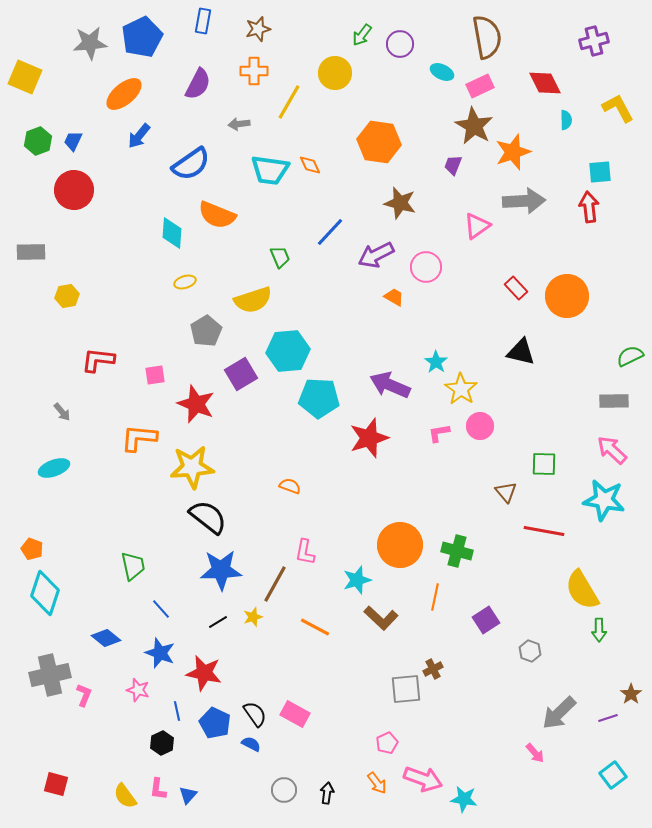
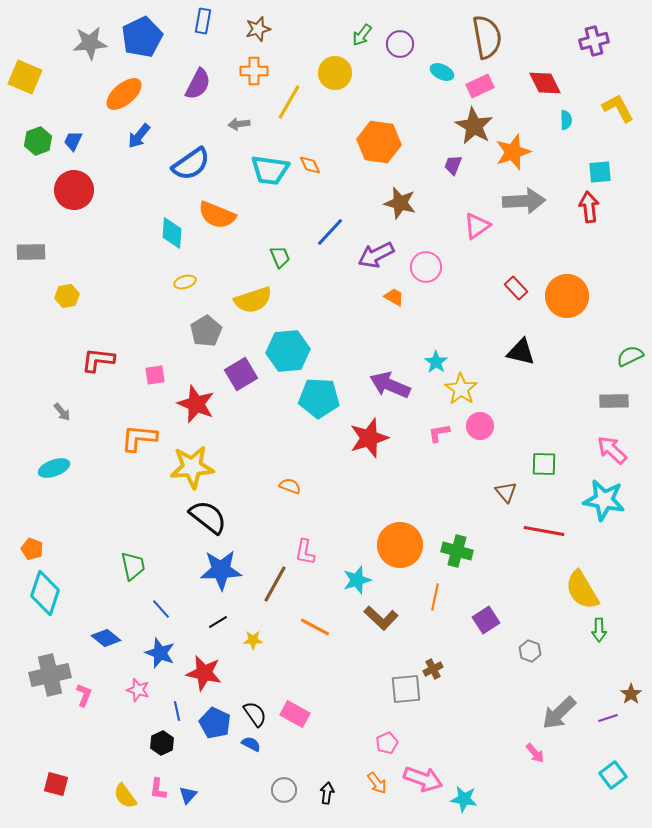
yellow star at (253, 617): moved 23 px down; rotated 18 degrees clockwise
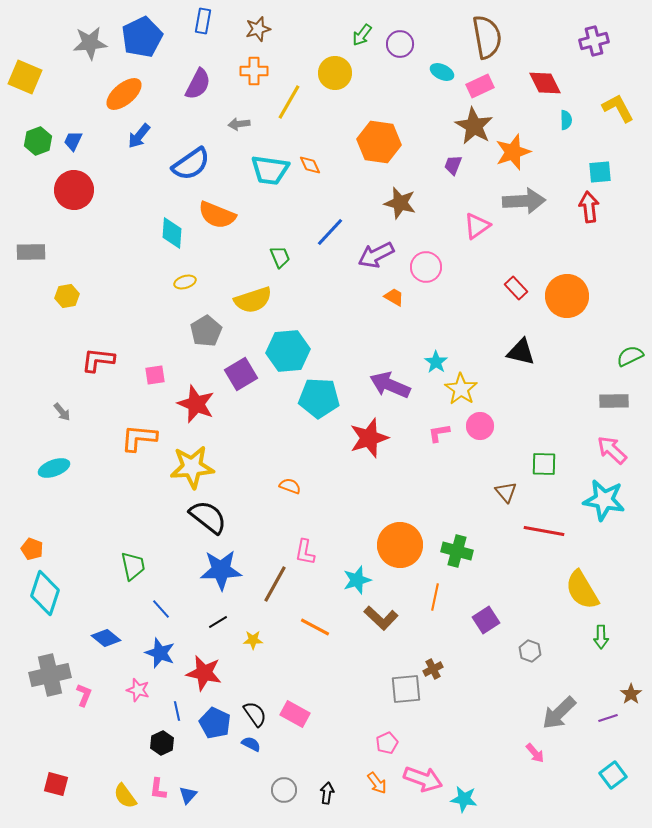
green arrow at (599, 630): moved 2 px right, 7 px down
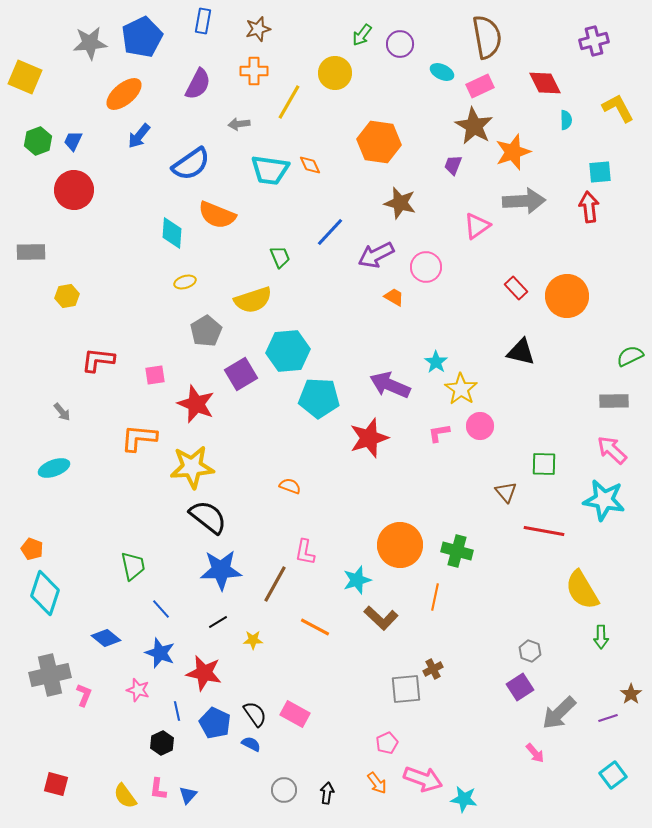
purple square at (486, 620): moved 34 px right, 67 px down
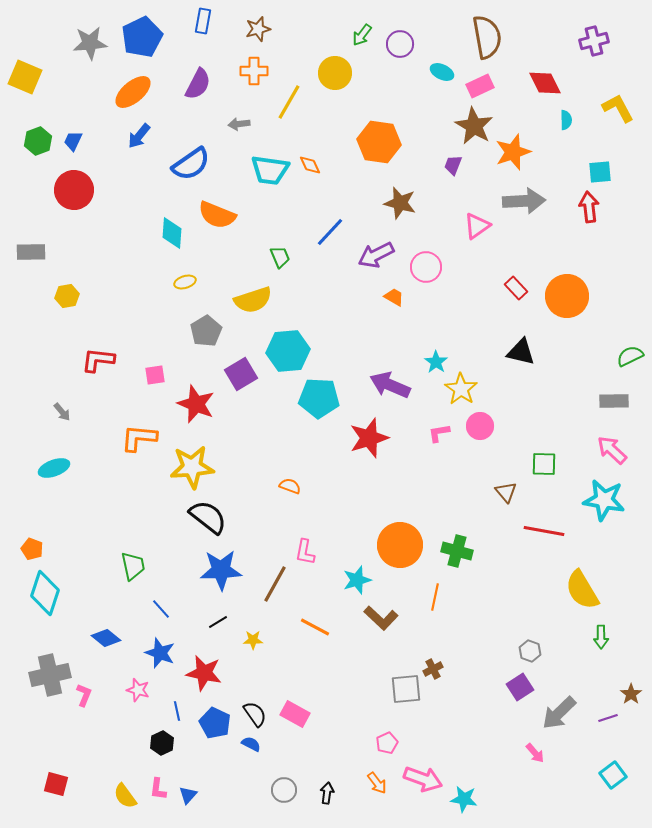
orange ellipse at (124, 94): moved 9 px right, 2 px up
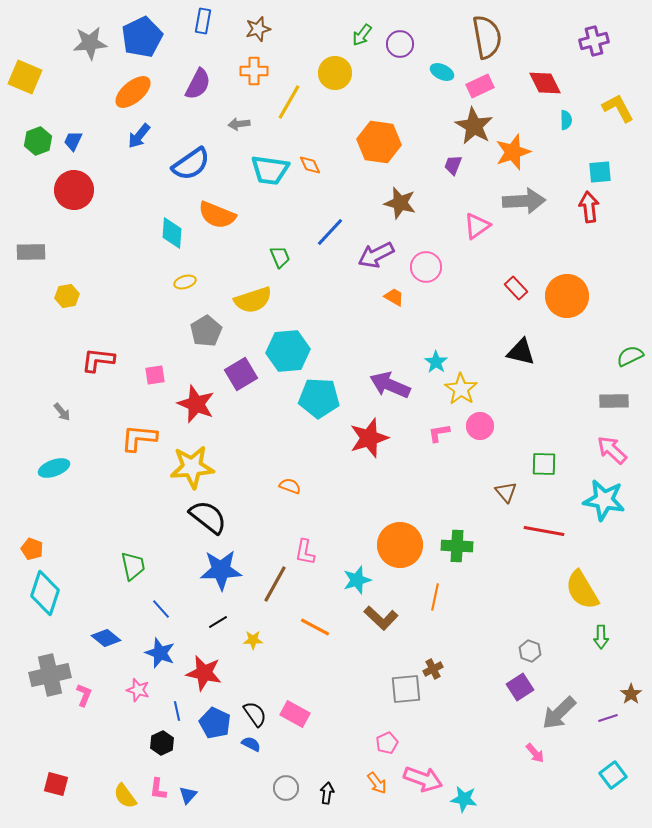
green cross at (457, 551): moved 5 px up; rotated 12 degrees counterclockwise
gray circle at (284, 790): moved 2 px right, 2 px up
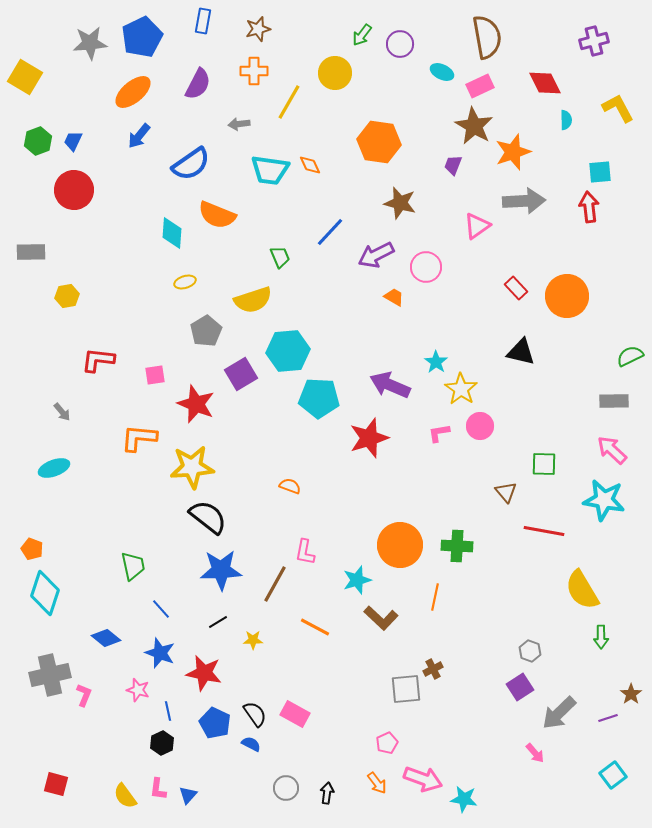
yellow square at (25, 77): rotated 8 degrees clockwise
blue line at (177, 711): moved 9 px left
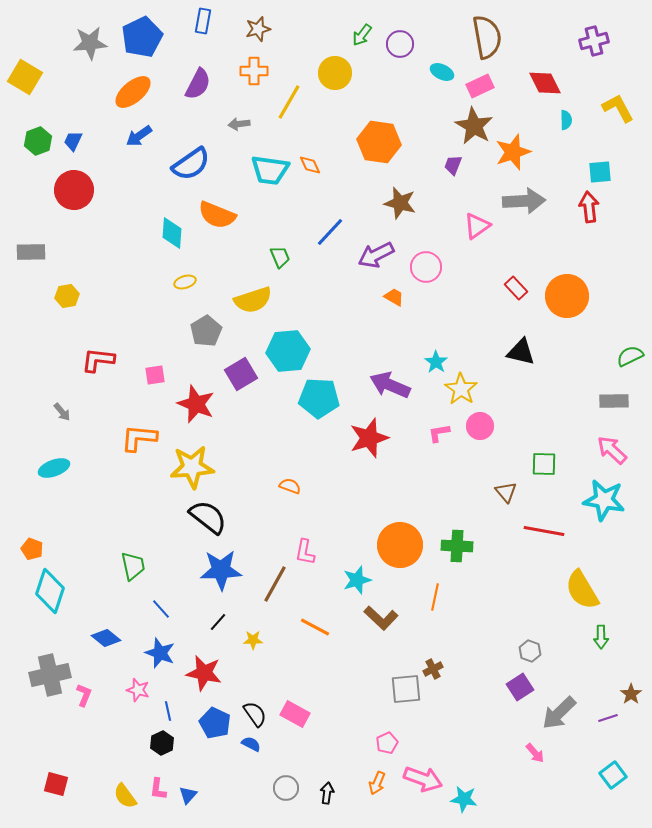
blue arrow at (139, 136): rotated 16 degrees clockwise
cyan diamond at (45, 593): moved 5 px right, 2 px up
black line at (218, 622): rotated 18 degrees counterclockwise
orange arrow at (377, 783): rotated 60 degrees clockwise
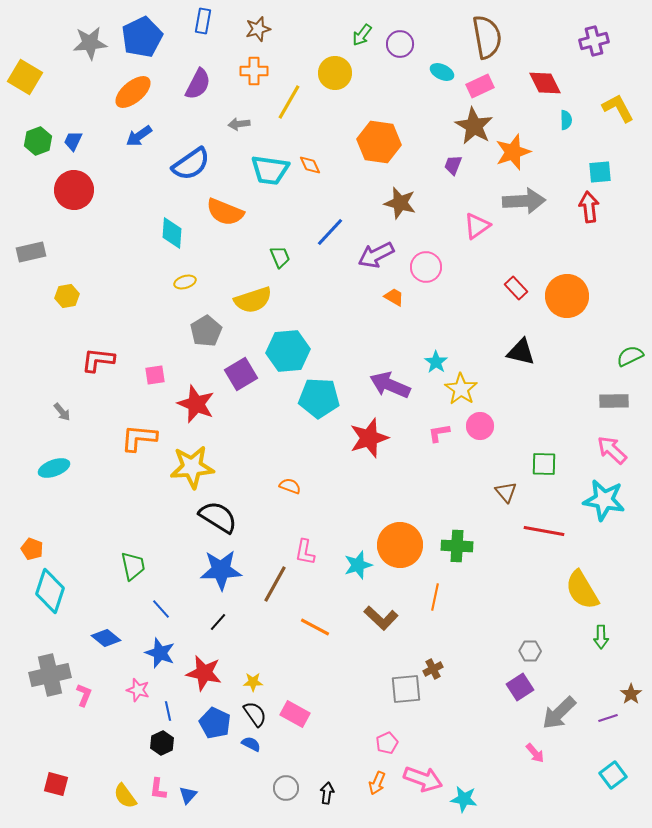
orange semicircle at (217, 215): moved 8 px right, 3 px up
gray rectangle at (31, 252): rotated 12 degrees counterclockwise
black semicircle at (208, 517): moved 10 px right; rotated 6 degrees counterclockwise
cyan star at (357, 580): moved 1 px right, 15 px up
yellow star at (253, 640): moved 42 px down
gray hexagon at (530, 651): rotated 20 degrees counterclockwise
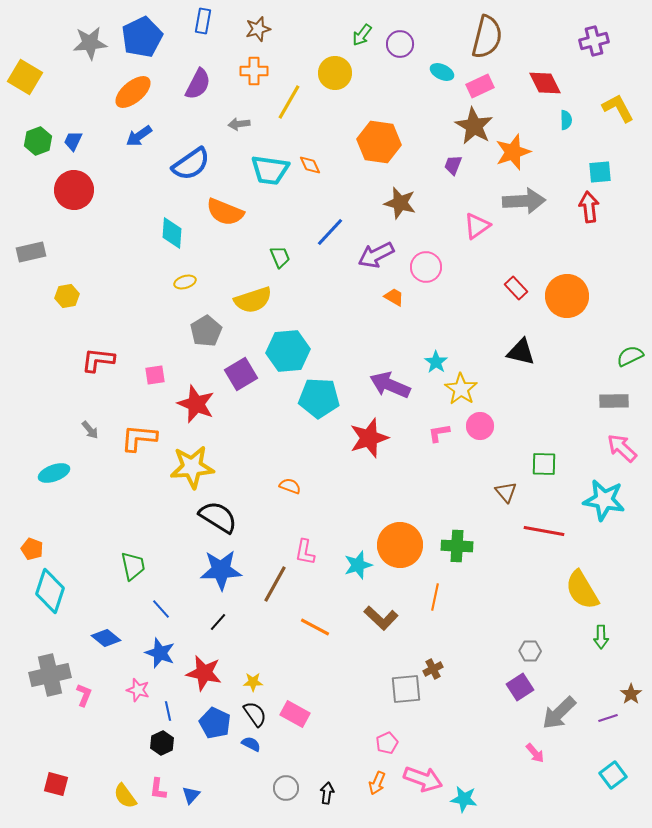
brown semicircle at (487, 37): rotated 24 degrees clockwise
gray arrow at (62, 412): moved 28 px right, 18 px down
pink arrow at (612, 450): moved 10 px right, 2 px up
cyan ellipse at (54, 468): moved 5 px down
blue triangle at (188, 795): moved 3 px right
